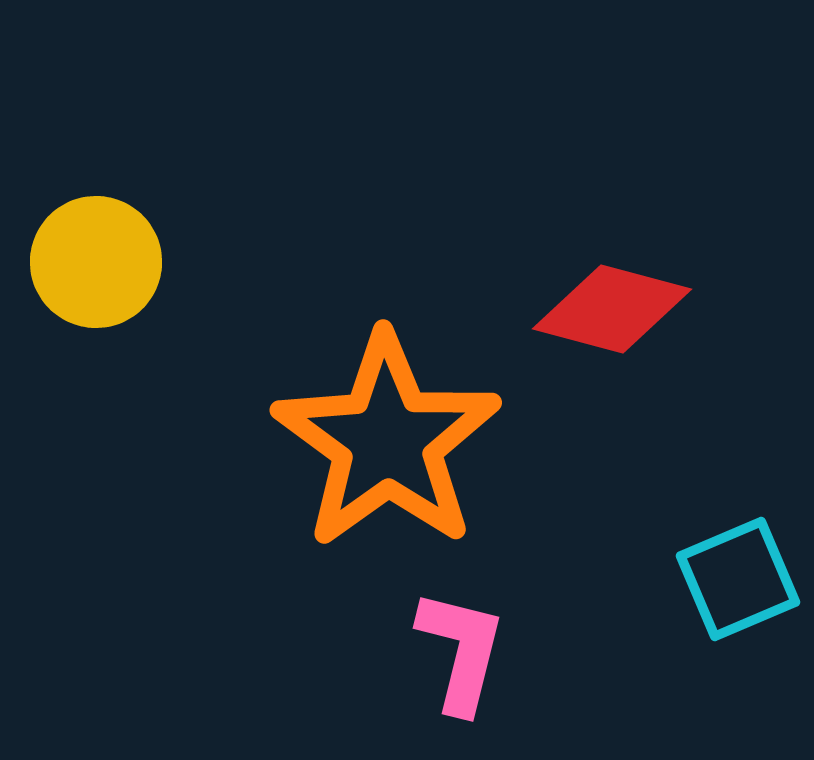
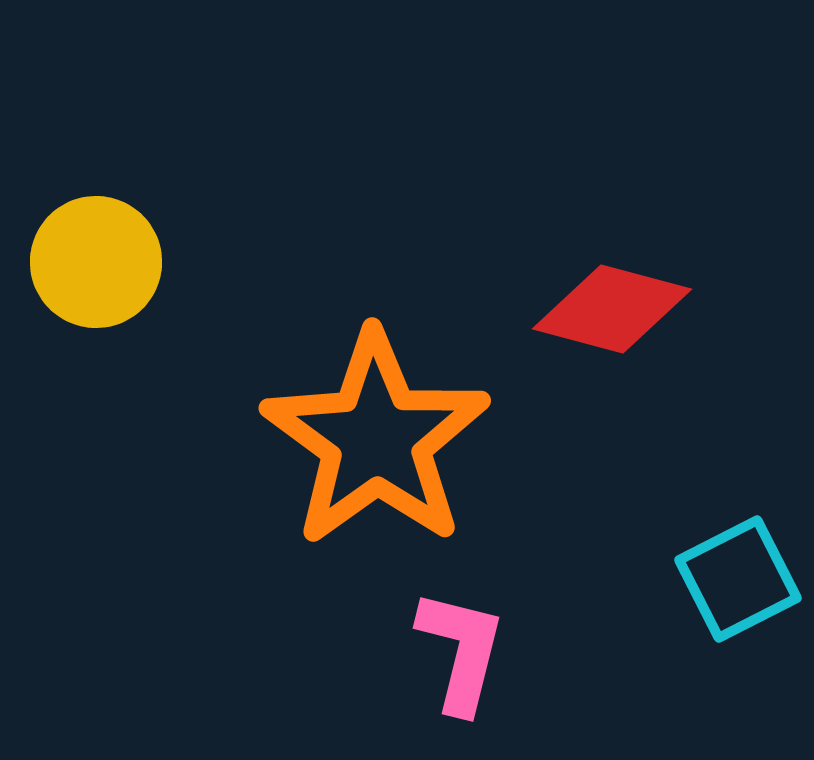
orange star: moved 11 px left, 2 px up
cyan square: rotated 4 degrees counterclockwise
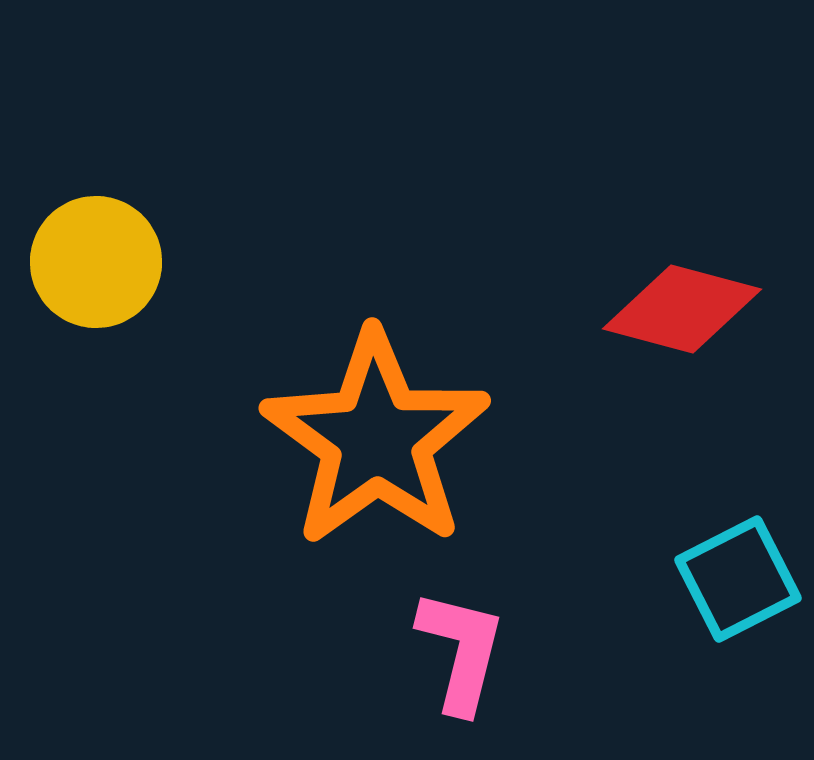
red diamond: moved 70 px right
